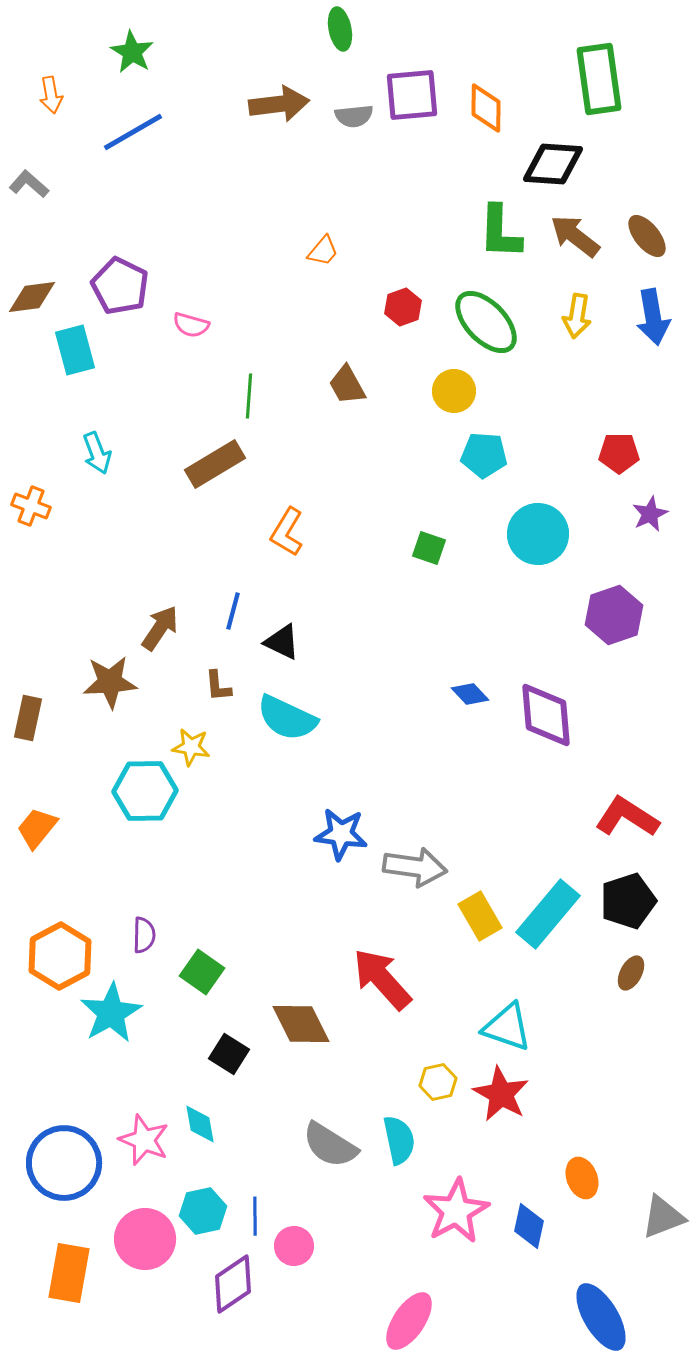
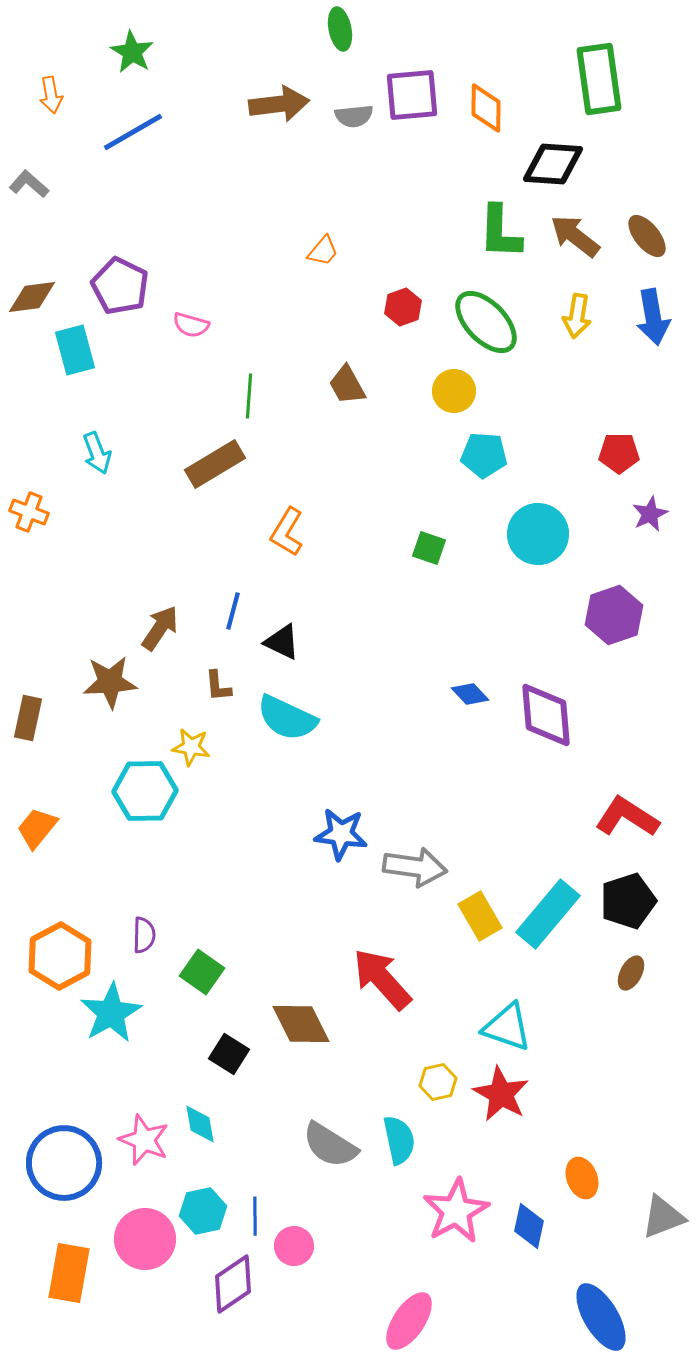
orange cross at (31, 506): moved 2 px left, 6 px down
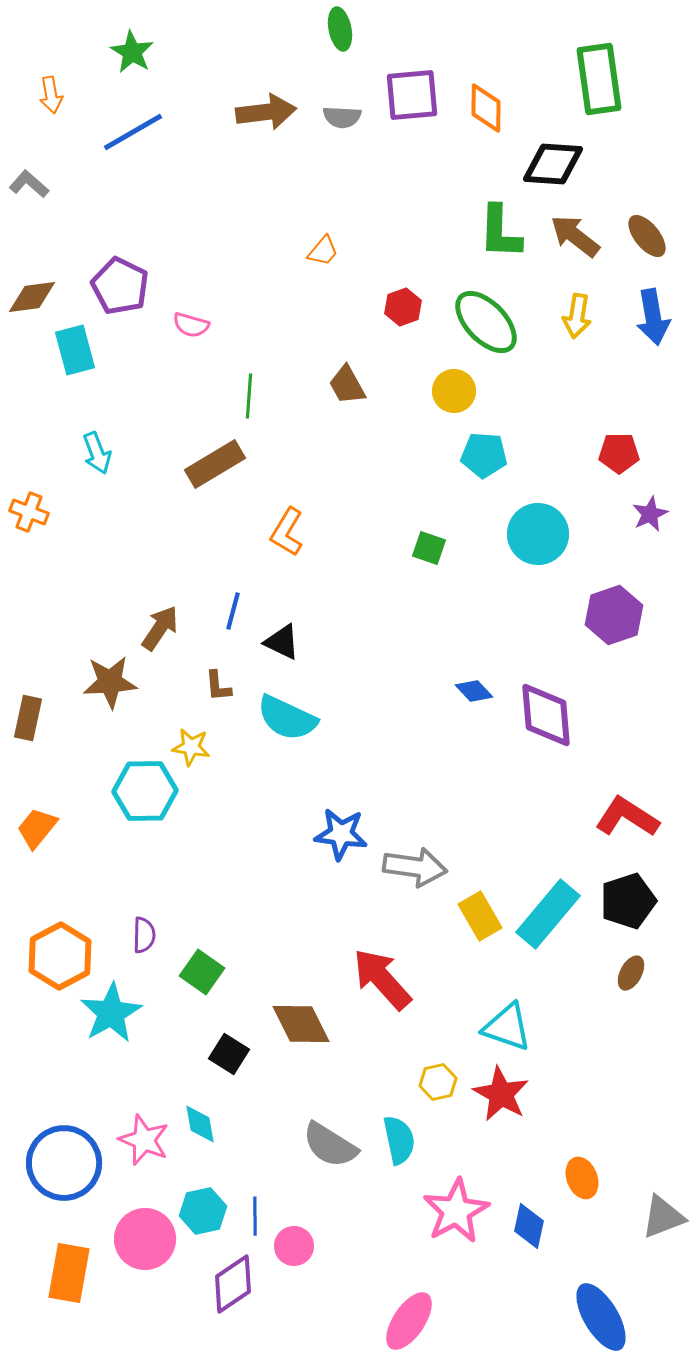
brown arrow at (279, 104): moved 13 px left, 8 px down
gray semicircle at (354, 116): moved 12 px left, 1 px down; rotated 9 degrees clockwise
blue diamond at (470, 694): moved 4 px right, 3 px up
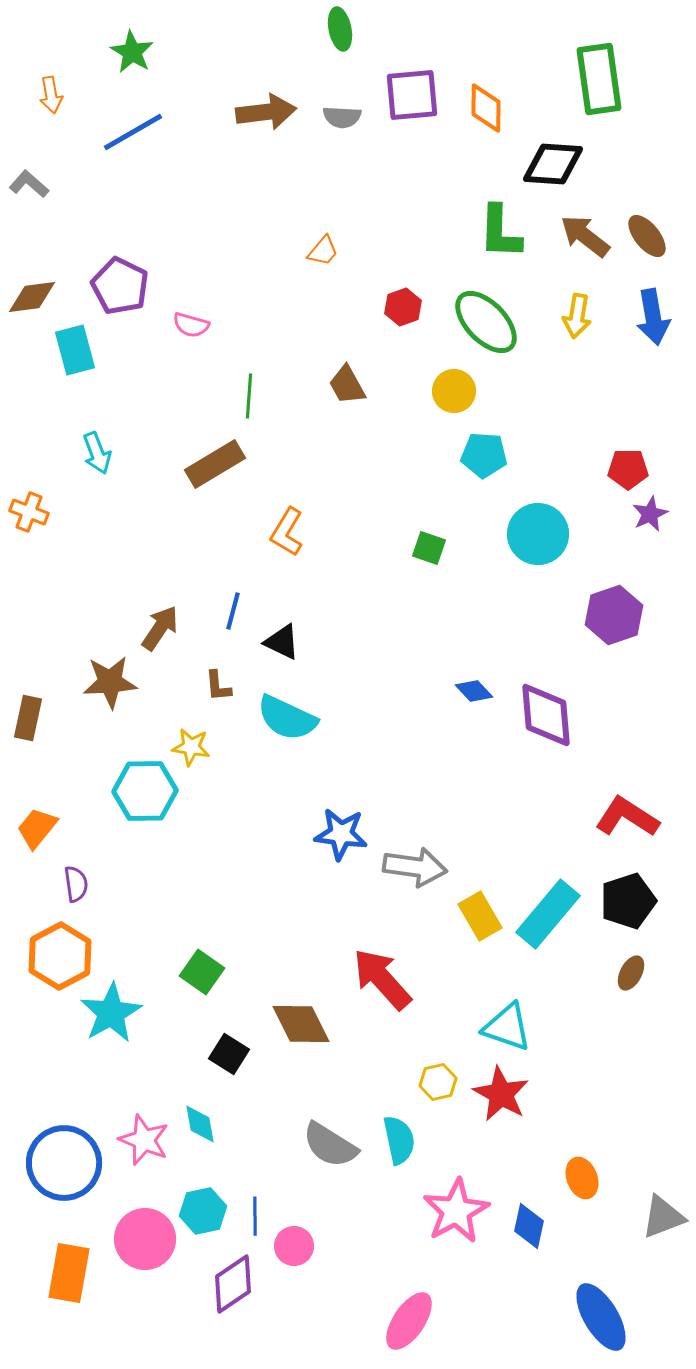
brown arrow at (575, 236): moved 10 px right
red pentagon at (619, 453): moved 9 px right, 16 px down
purple semicircle at (144, 935): moved 68 px left, 51 px up; rotated 9 degrees counterclockwise
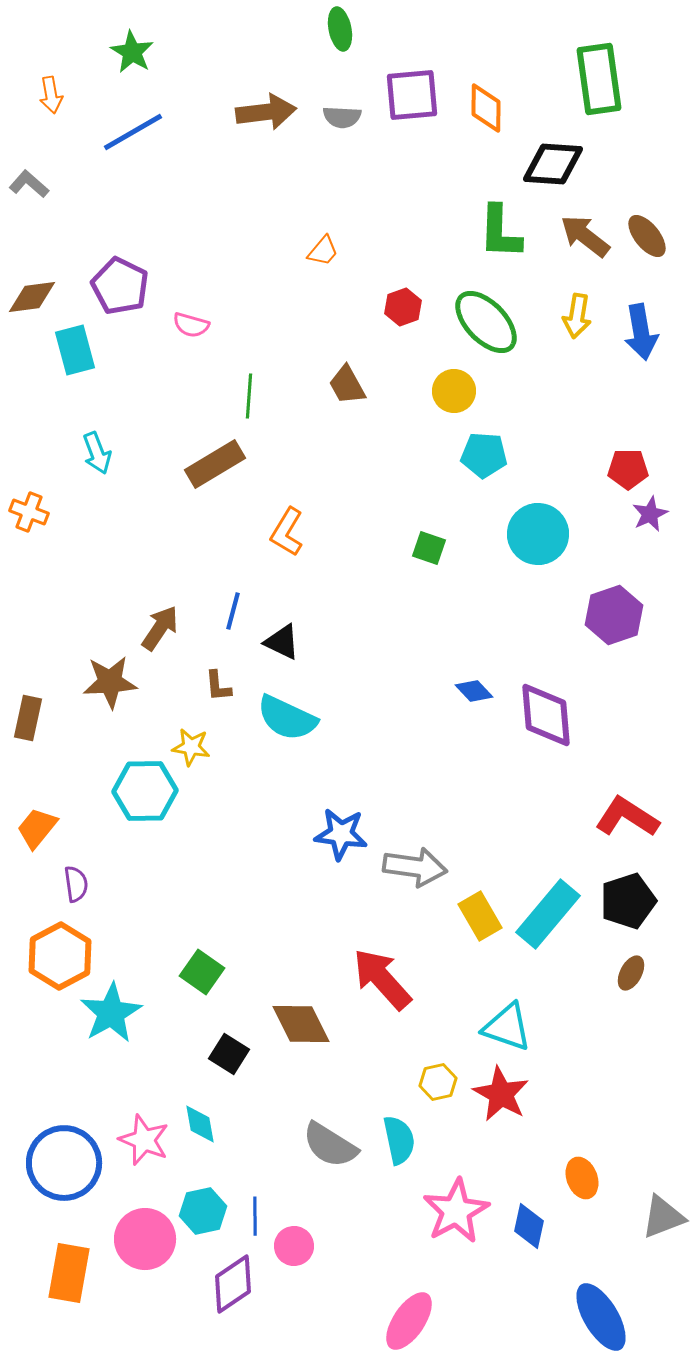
blue arrow at (653, 317): moved 12 px left, 15 px down
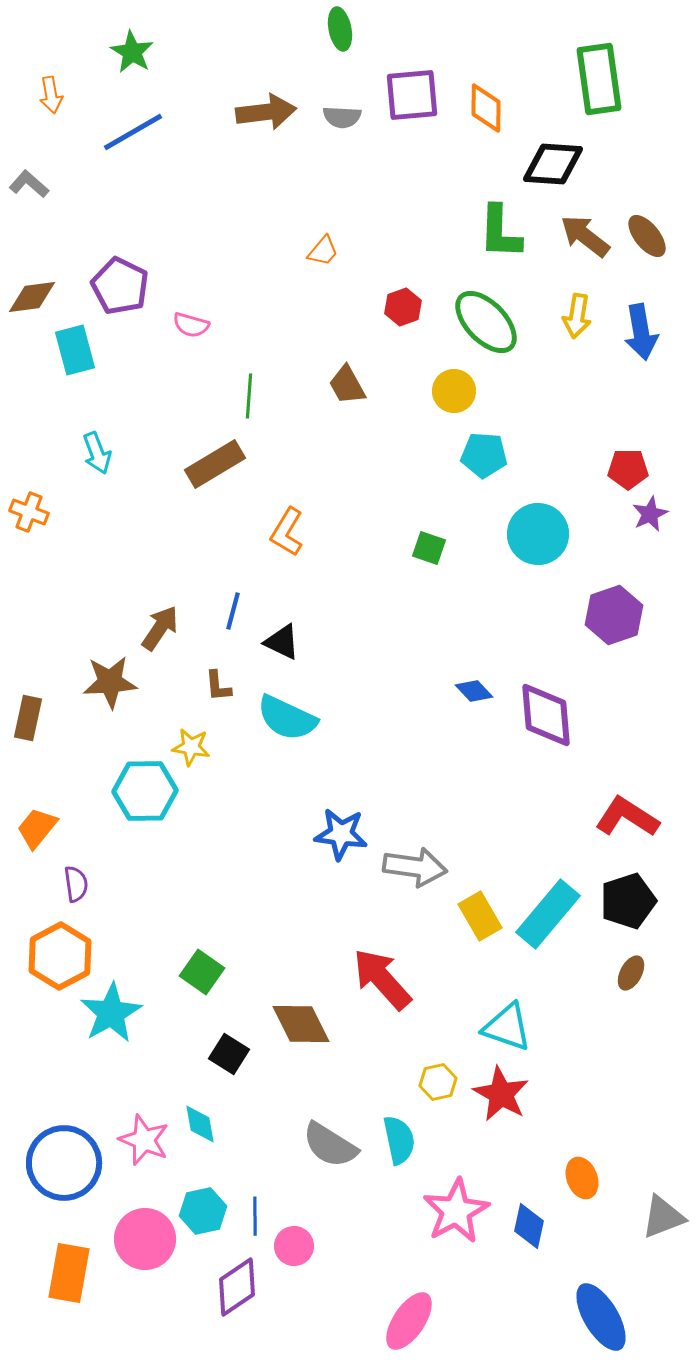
purple diamond at (233, 1284): moved 4 px right, 3 px down
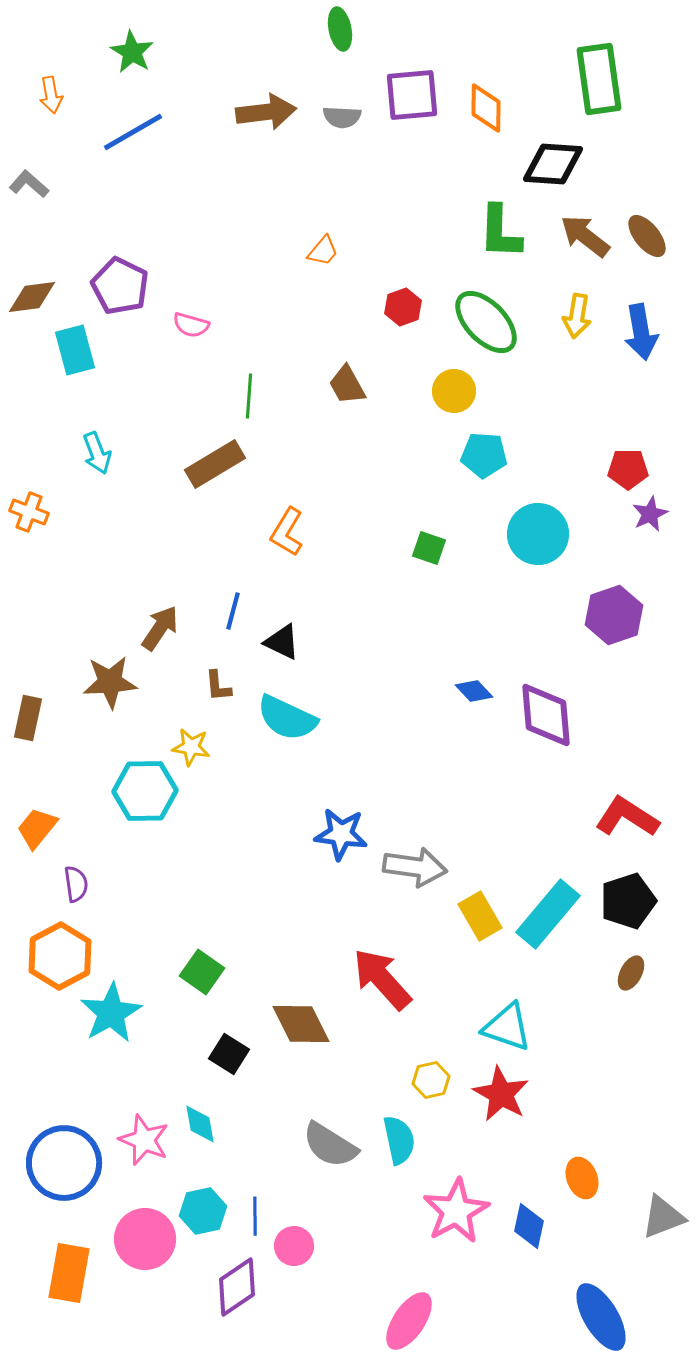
yellow hexagon at (438, 1082): moved 7 px left, 2 px up
